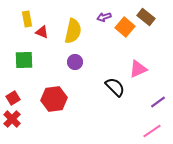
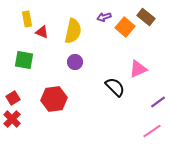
green square: rotated 12 degrees clockwise
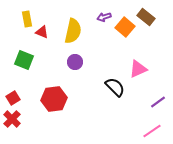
green square: rotated 12 degrees clockwise
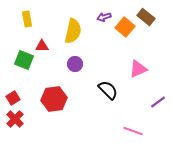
red triangle: moved 14 px down; rotated 24 degrees counterclockwise
purple circle: moved 2 px down
black semicircle: moved 7 px left, 3 px down
red cross: moved 3 px right
pink line: moved 19 px left; rotated 54 degrees clockwise
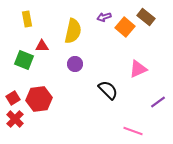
red hexagon: moved 15 px left
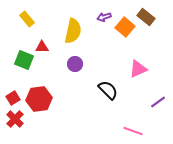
yellow rectangle: rotated 28 degrees counterclockwise
red triangle: moved 1 px down
